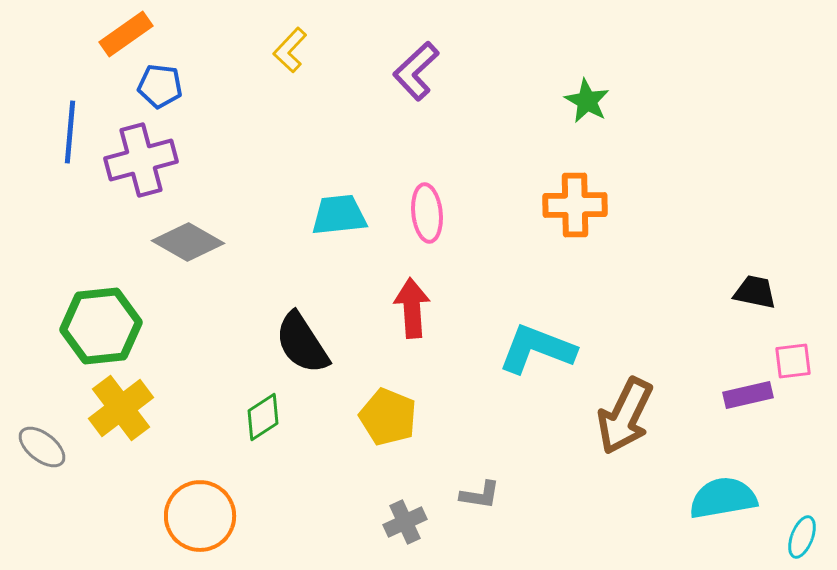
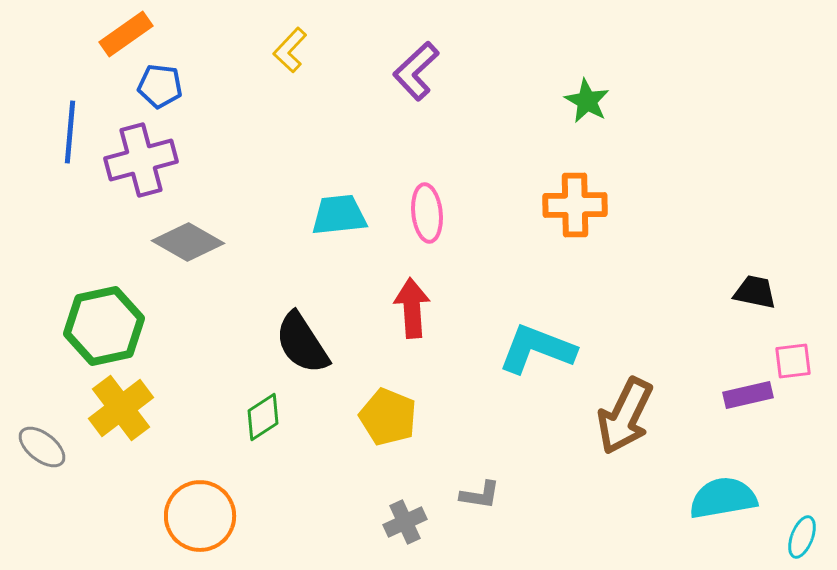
green hexagon: moved 3 px right; rotated 6 degrees counterclockwise
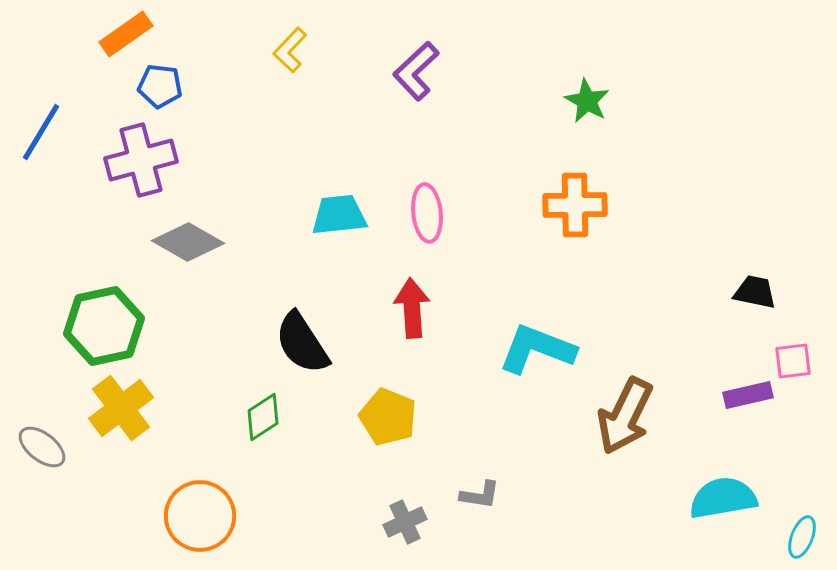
blue line: moved 29 px left; rotated 26 degrees clockwise
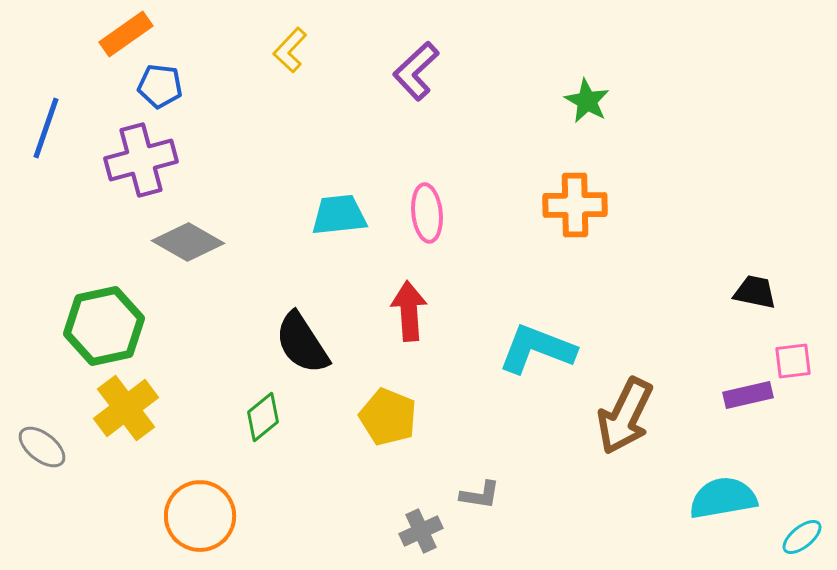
blue line: moved 5 px right, 4 px up; rotated 12 degrees counterclockwise
red arrow: moved 3 px left, 3 px down
yellow cross: moved 5 px right
green diamond: rotated 6 degrees counterclockwise
gray cross: moved 16 px right, 9 px down
cyan ellipse: rotated 30 degrees clockwise
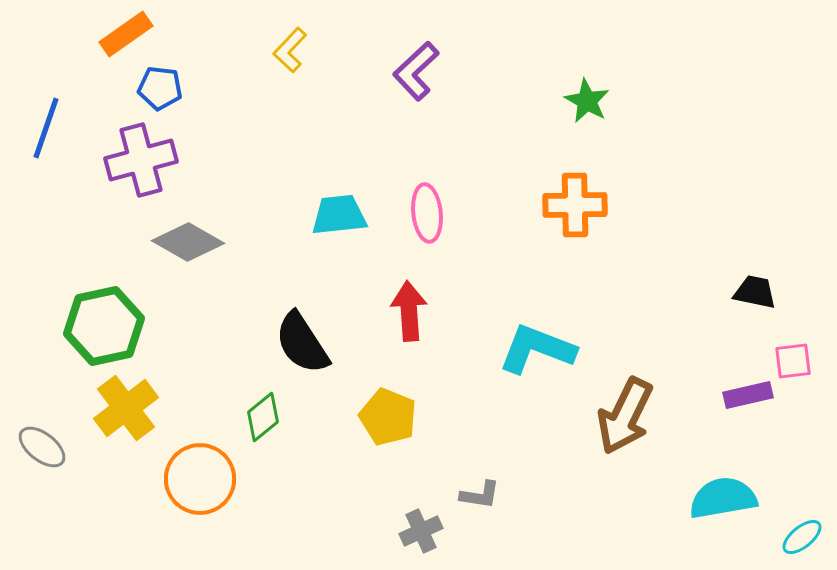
blue pentagon: moved 2 px down
orange circle: moved 37 px up
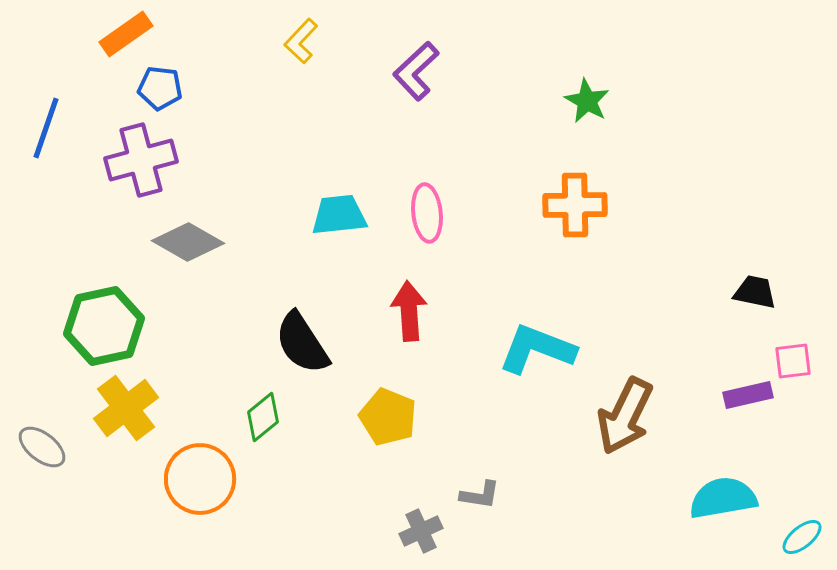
yellow L-shape: moved 11 px right, 9 px up
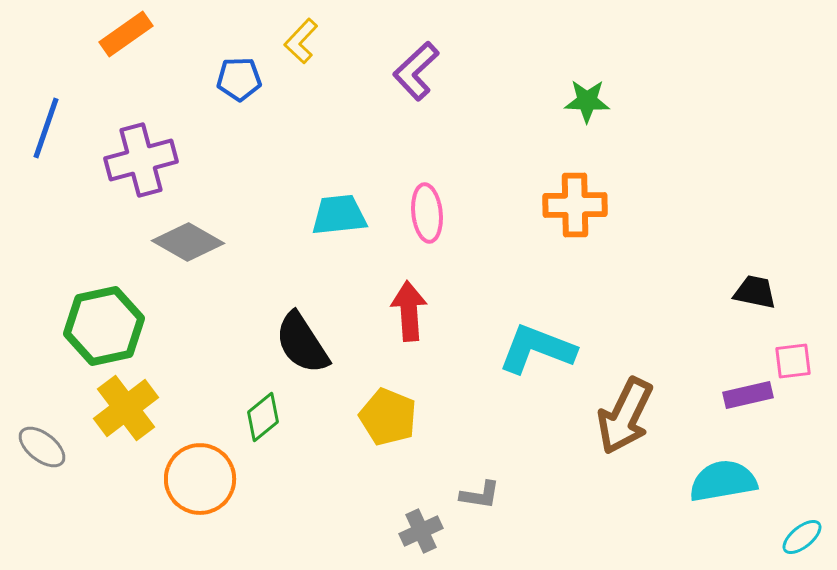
blue pentagon: moved 79 px right, 9 px up; rotated 9 degrees counterclockwise
green star: rotated 27 degrees counterclockwise
cyan semicircle: moved 17 px up
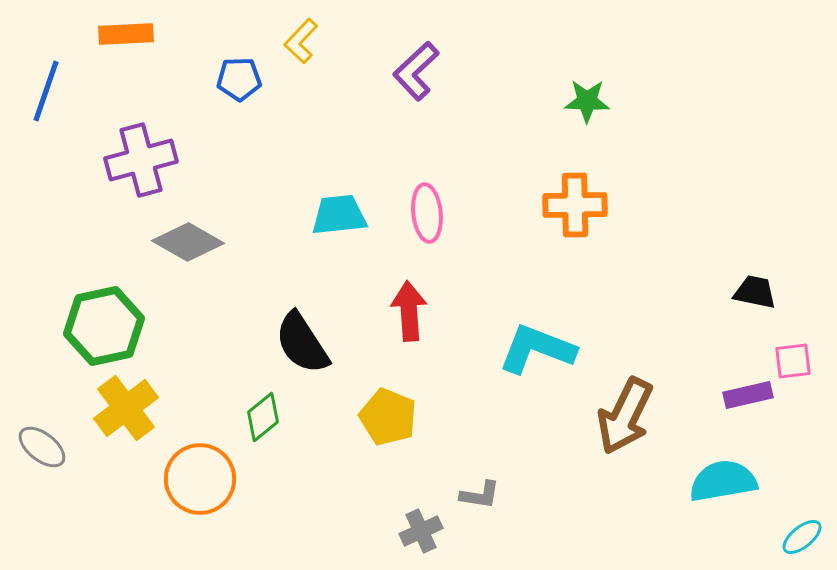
orange rectangle: rotated 32 degrees clockwise
blue line: moved 37 px up
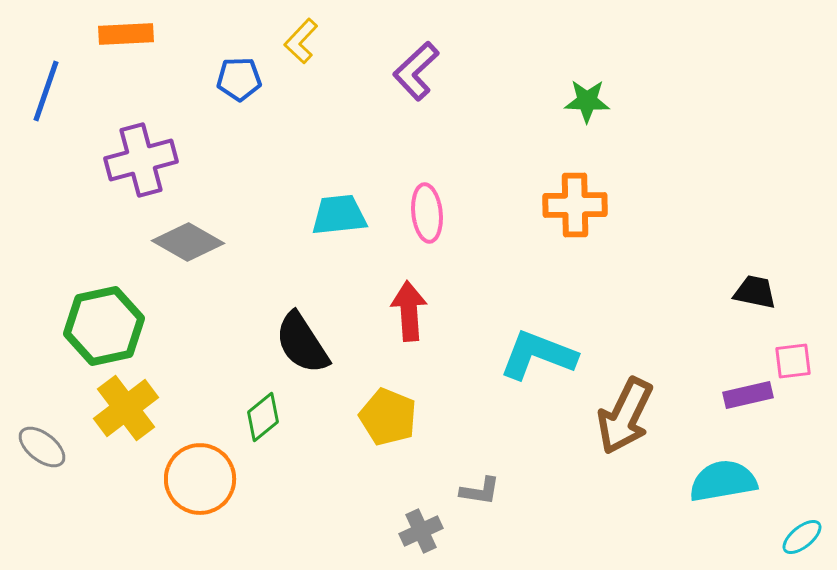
cyan L-shape: moved 1 px right, 6 px down
gray L-shape: moved 4 px up
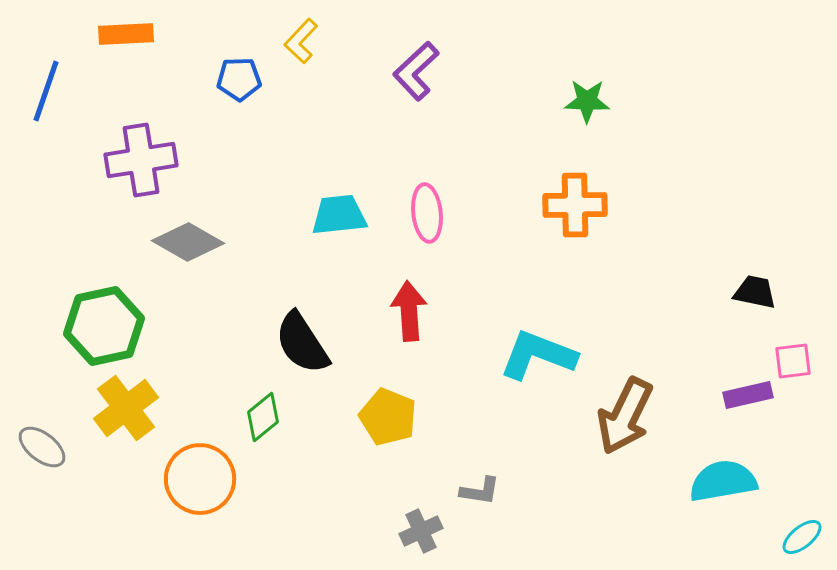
purple cross: rotated 6 degrees clockwise
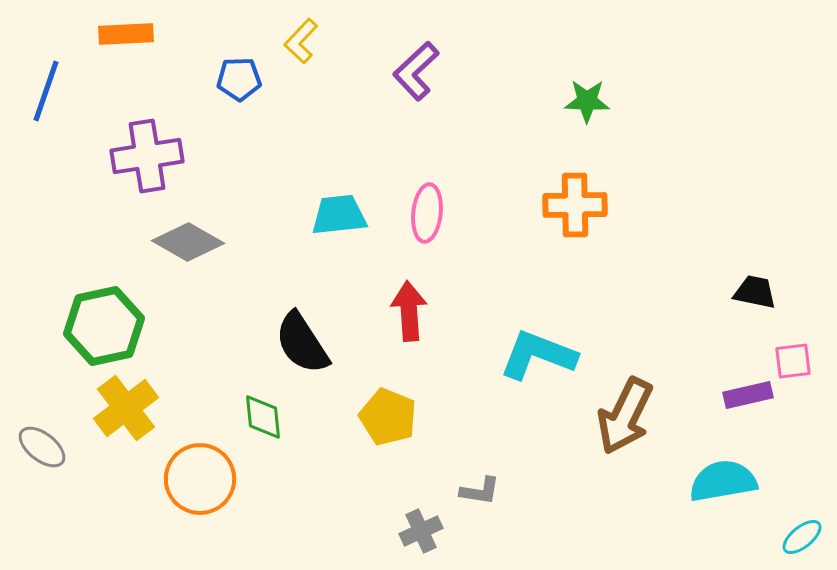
purple cross: moved 6 px right, 4 px up
pink ellipse: rotated 12 degrees clockwise
green diamond: rotated 57 degrees counterclockwise
